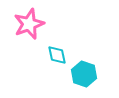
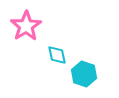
pink star: moved 3 px left, 2 px down; rotated 12 degrees counterclockwise
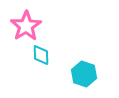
cyan diamond: moved 16 px left; rotated 10 degrees clockwise
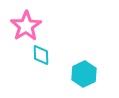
cyan hexagon: rotated 15 degrees clockwise
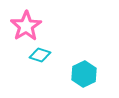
cyan diamond: moved 1 px left; rotated 70 degrees counterclockwise
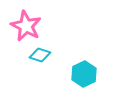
pink star: rotated 12 degrees counterclockwise
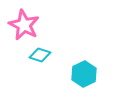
pink star: moved 2 px left, 1 px up
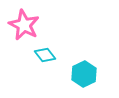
cyan diamond: moved 5 px right; rotated 35 degrees clockwise
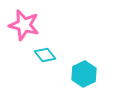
pink star: rotated 12 degrees counterclockwise
